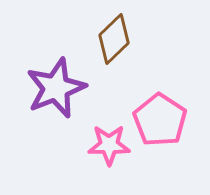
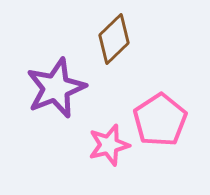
pink pentagon: rotated 6 degrees clockwise
pink star: rotated 15 degrees counterclockwise
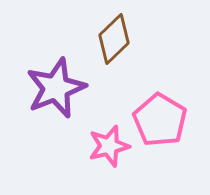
pink pentagon: rotated 8 degrees counterclockwise
pink star: moved 1 px down
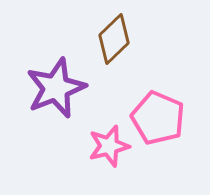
pink pentagon: moved 2 px left, 2 px up; rotated 8 degrees counterclockwise
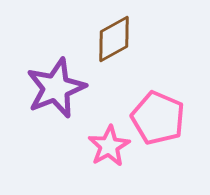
brown diamond: rotated 15 degrees clockwise
pink star: rotated 15 degrees counterclockwise
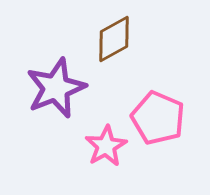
pink star: moved 3 px left
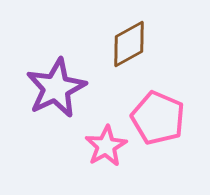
brown diamond: moved 15 px right, 5 px down
purple star: rotated 4 degrees counterclockwise
